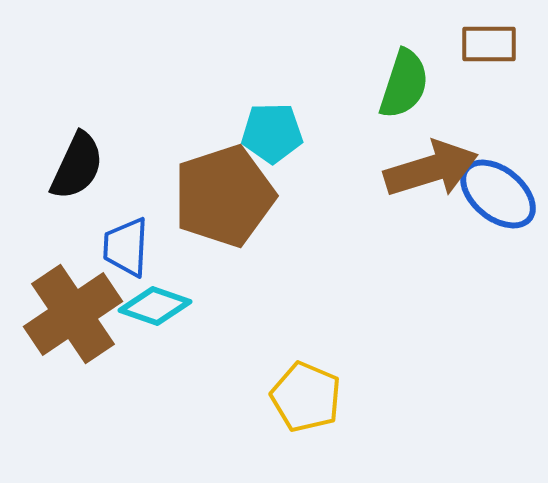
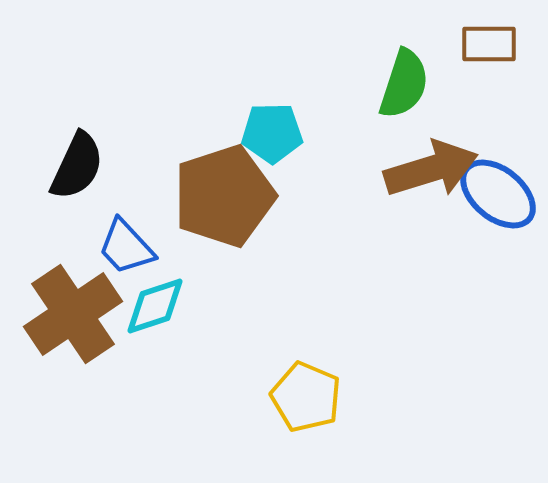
blue trapezoid: rotated 46 degrees counterclockwise
cyan diamond: rotated 38 degrees counterclockwise
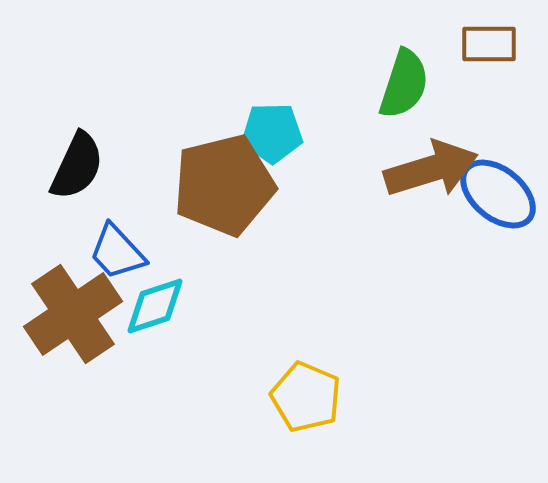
brown pentagon: moved 11 px up; rotated 4 degrees clockwise
blue trapezoid: moved 9 px left, 5 px down
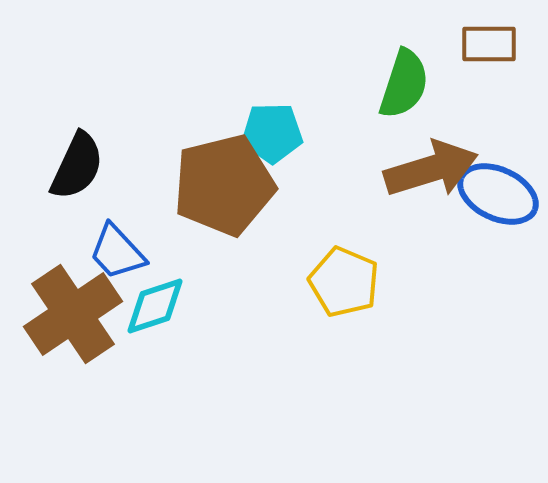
blue ellipse: rotated 14 degrees counterclockwise
yellow pentagon: moved 38 px right, 115 px up
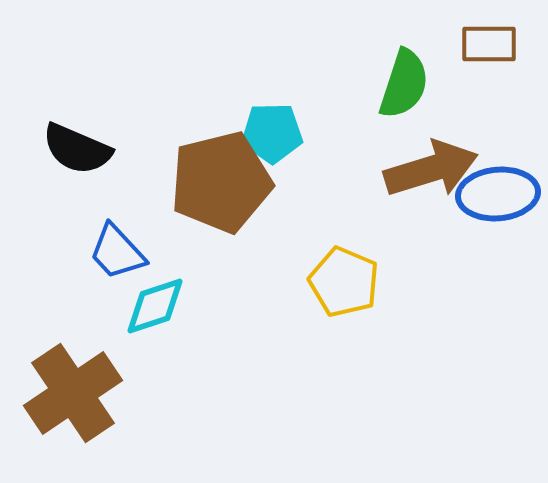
black semicircle: moved 17 px up; rotated 88 degrees clockwise
brown pentagon: moved 3 px left, 3 px up
blue ellipse: rotated 30 degrees counterclockwise
brown cross: moved 79 px down
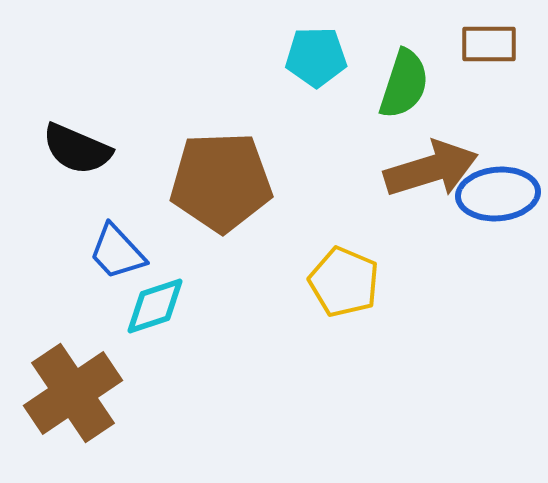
cyan pentagon: moved 44 px right, 76 px up
brown pentagon: rotated 12 degrees clockwise
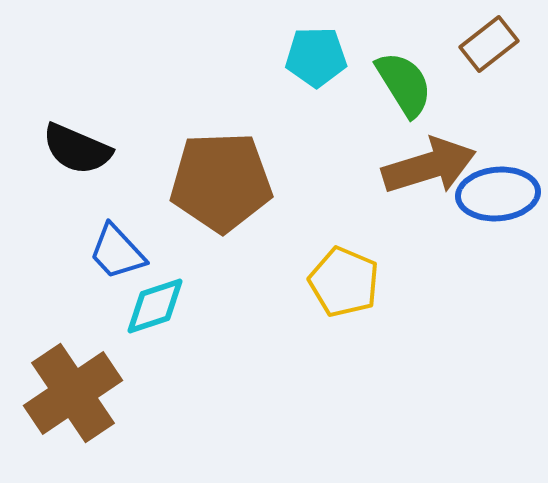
brown rectangle: rotated 38 degrees counterclockwise
green semicircle: rotated 50 degrees counterclockwise
brown arrow: moved 2 px left, 3 px up
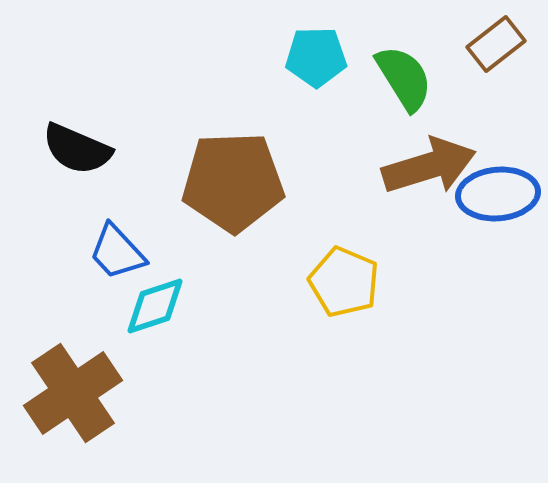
brown rectangle: moved 7 px right
green semicircle: moved 6 px up
brown pentagon: moved 12 px right
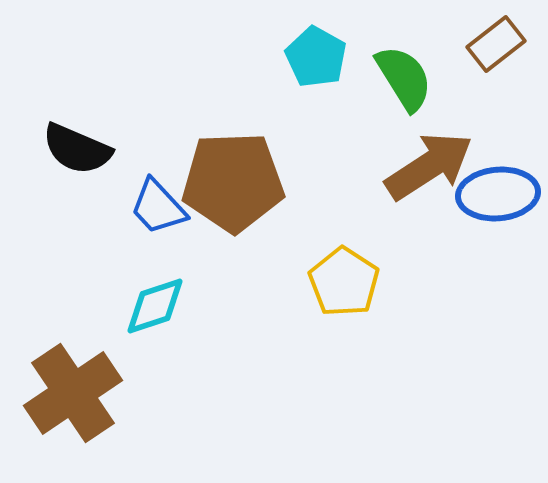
cyan pentagon: rotated 30 degrees clockwise
brown arrow: rotated 16 degrees counterclockwise
blue trapezoid: moved 41 px right, 45 px up
yellow pentagon: rotated 10 degrees clockwise
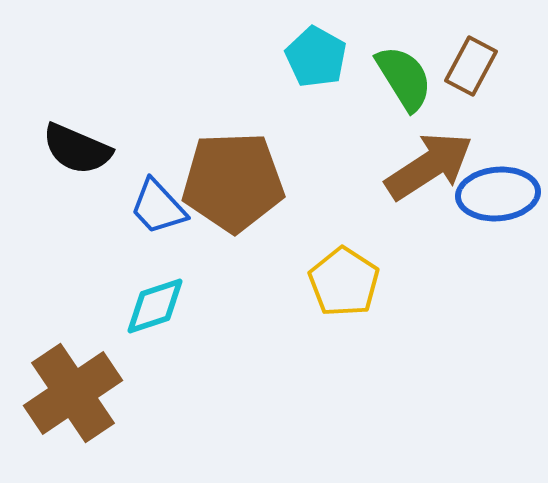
brown rectangle: moved 25 px left, 22 px down; rotated 24 degrees counterclockwise
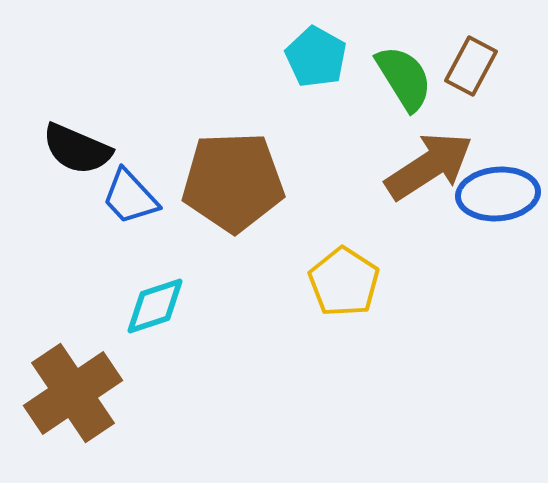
blue trapezoid: moved 28 px left, 10 px up
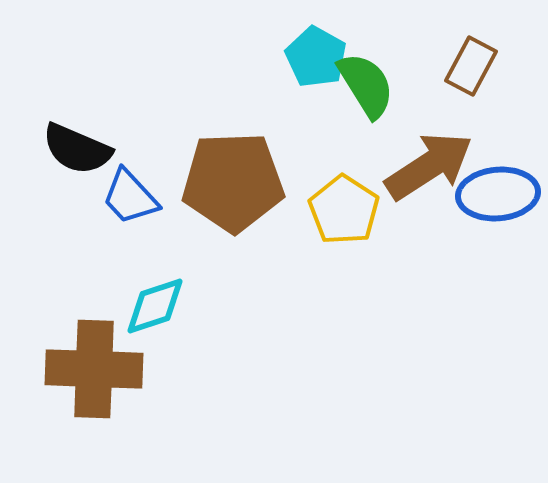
green semicircle: moved 38 px left, 7 px down
yellow pentagon: moved 72 px up
brown cross: moved 21 px right, 24 px up; rotated 36 degrees clockwise
